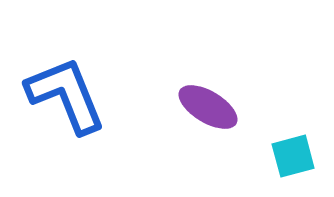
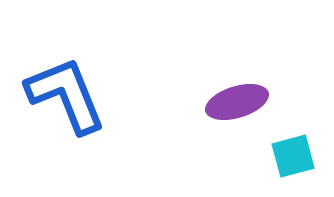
purple ellipse: moved 29 px right, 5 px up; rotated 48 degrees counterclockwise
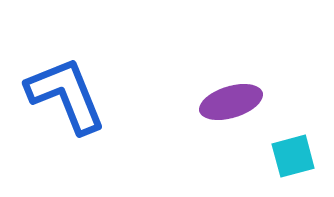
purple ellipse: moved 6 px left
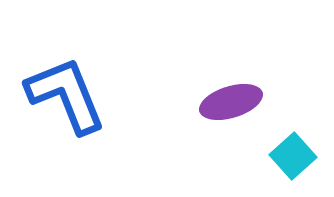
cyan square: rotated 27 degrees counterclockwise
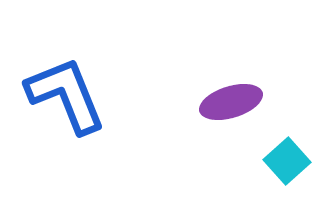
cyan square: moved 6 px left, 5 px down
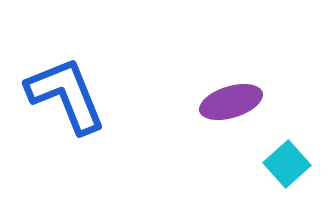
cyan square: moved 3 px down
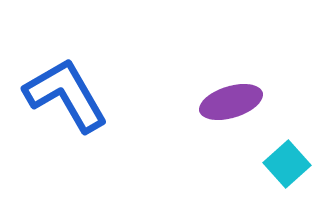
blue L-shape: rotated 8 degrees counterclockwise
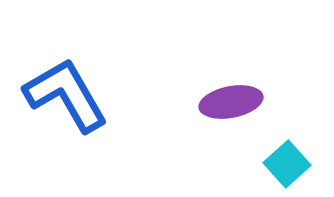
purple ellipse: rotated 6 degrees clockwise
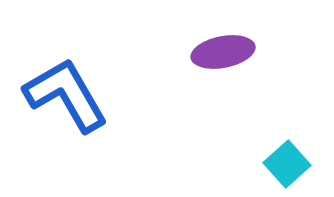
purple ellipse: moved 8 px left, 50 px up
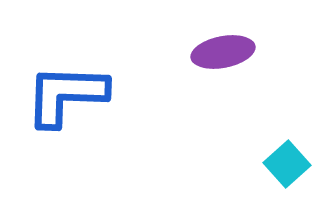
blue L-shape: rotated 58 degrees counterclockwise
